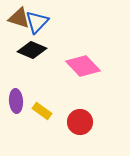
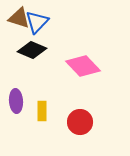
yellow rectangle: rotated 54 degrees clockwise
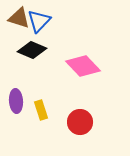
blue triangle: moved 2 px right, 1 px up
yellow rectangle: moved 1 px left, 1 px up; rotated 18 degrees counterclockwise
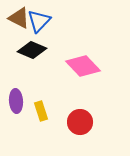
brown triangle: rotated 10 degrees clockwise
yellow rectangle: moved 1 px down
